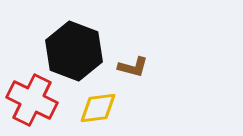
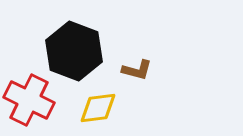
brown L-shape: moved 4 px right, 3 px down
red cross: moved 3 px left
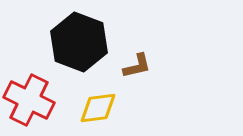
black hexagon: moved 5 px right, 9 px up
brown L-shape: moved 4 px up; rotated 28 degrees counterclockwise
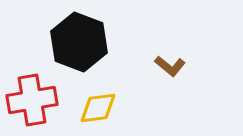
brown L-shape: moved 33 px right; rotated 52 degrees clockwise
red cross: moved 3 px right; rotated 36 degrees counterclockwise
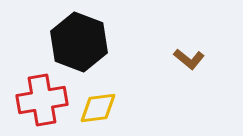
brown L-shape: moved 19 px right, 7 px up
red cross: moved 10 px right
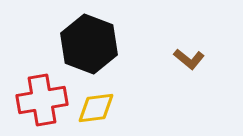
black hexagon: moved 10 px right, 2 px down
yellow diamond: moved 2 px left
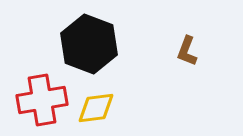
brown L-shape: moved 2 px left, 8 px up; rotated 72 degrees clockwise
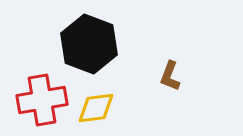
brown L-shape: moved 17 px left, 25 px down
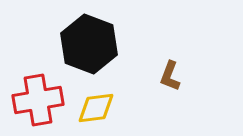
red cross: moved 4 px left
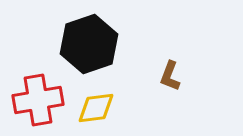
black hexagon: rotated 20 degrees clockwise
